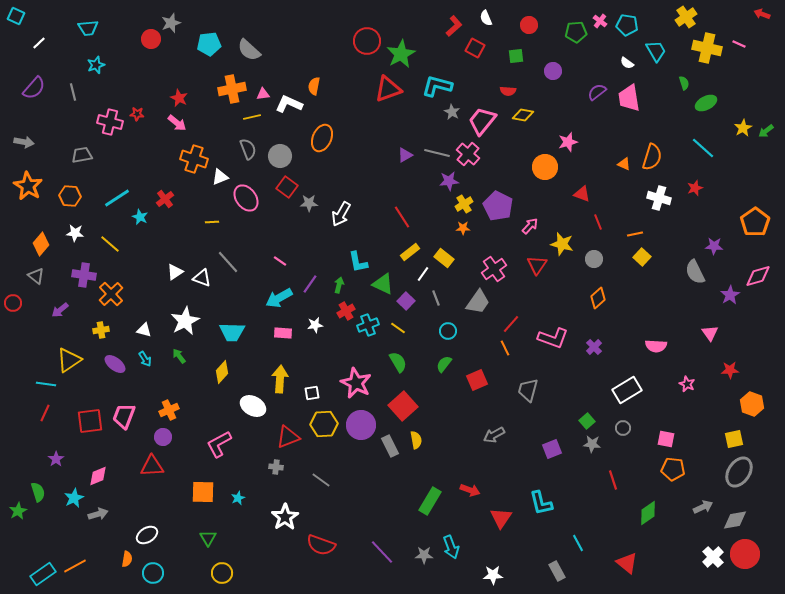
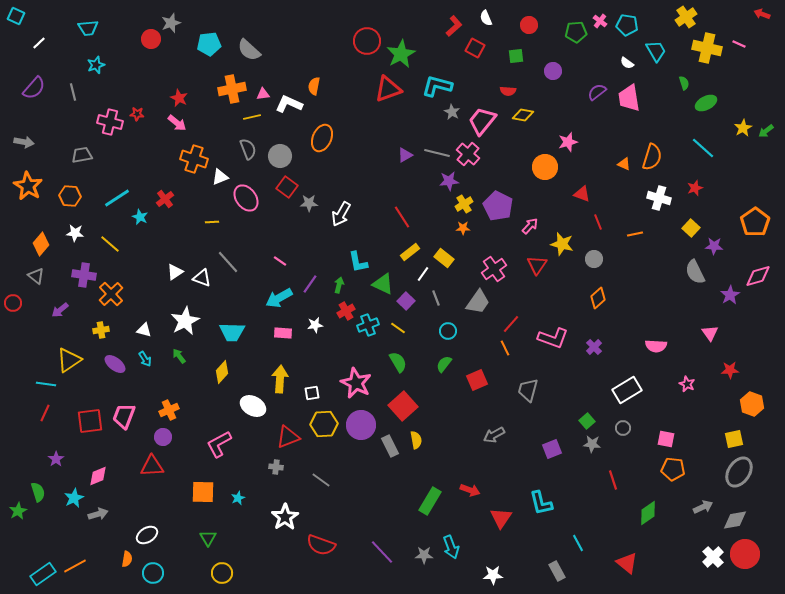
yellow square at (642, 257): moved 49 px right, 29 px up
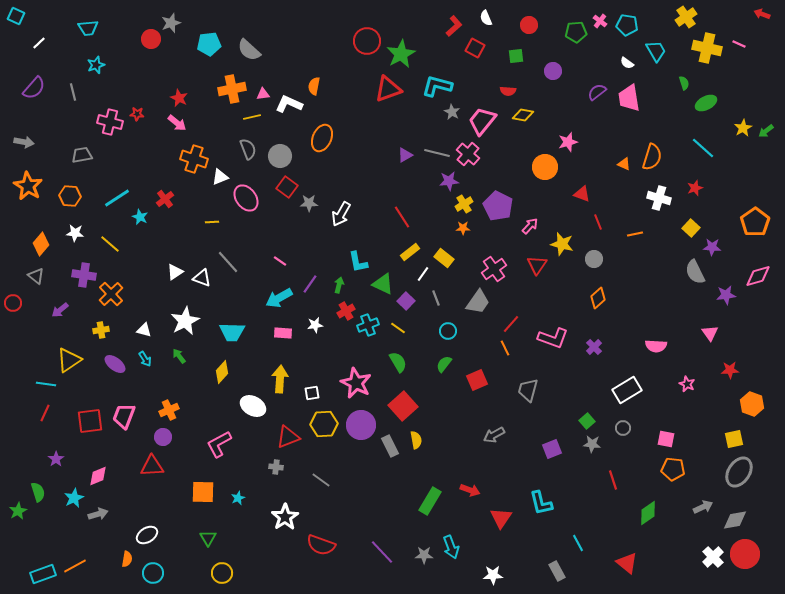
purple star at (714, 246): moved 2 px left, 1 px down
purple star at (730, 295): moved 4 px left; rotated 24 degrees clockwise
cyan rectangle at (43, 574): rotated 15 degrees clockwise
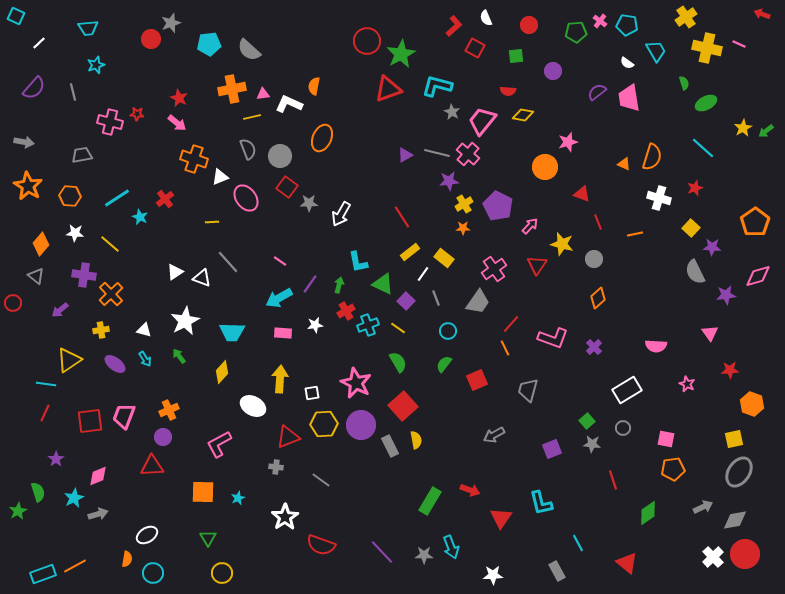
orange pentagon at (673, 469): rotated 15 degrees counterclockwise
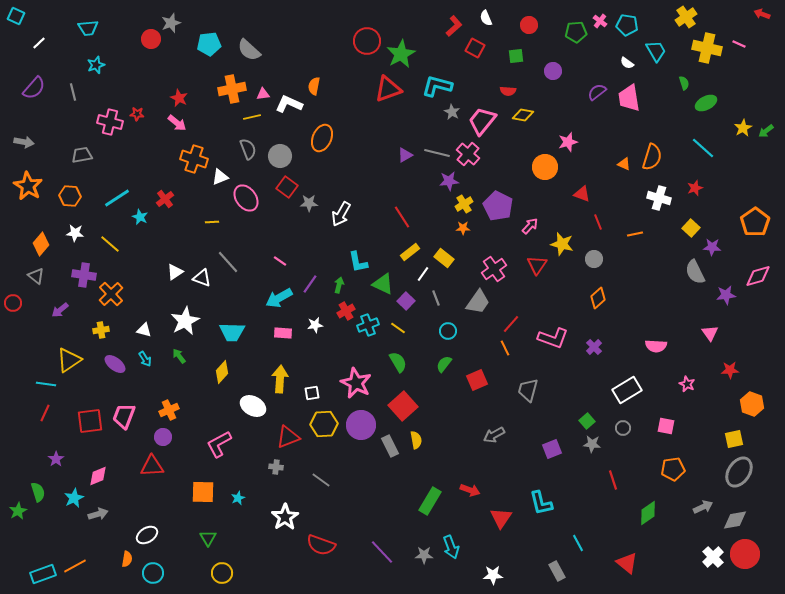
pink square at (666, 439): moved 13 px up
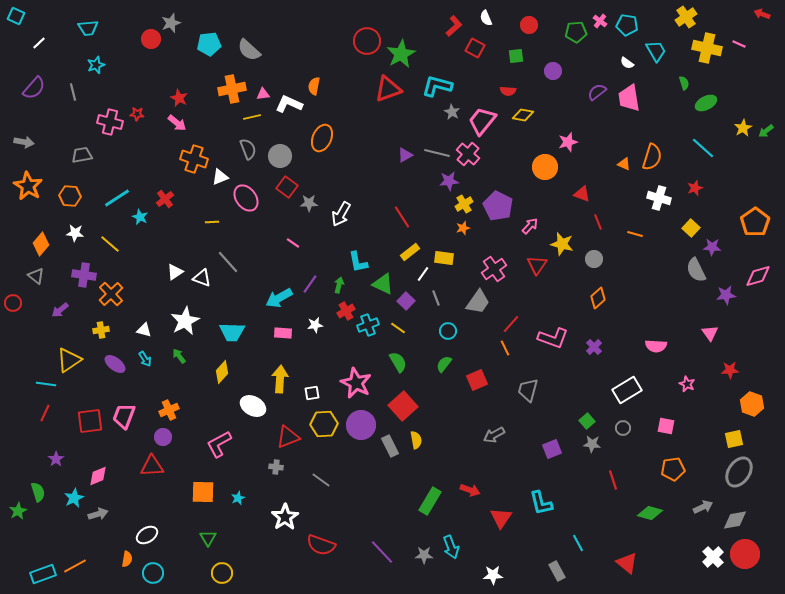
orange star at (463, 228): rotated 16 degrees counterclockwise
orange line at (635, 234): rotated 28 degrees clockwise
yellow rectangle at (444, 258): rotated 30 degrees counterclockwise
pink line at (280, 261): moved 13 px right, 18 px up
gray semicircle at (695, 272): moved 1 px right, 2 px up
green diamond at (648, 513): moved 2 px right; rotated 50 degrees clockwise
